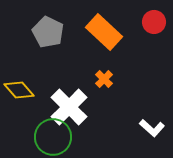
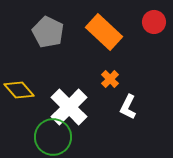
orange cross: moved 6 px right
white L-shape: moved 24 px left, 21 px up; rotated 75 degrees clockwise
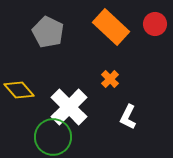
red circle: moved 1 px right, 2 px down
orange rectangle: moved 7 px right, 5 px up
white L-shape: moved 10 px down
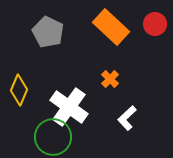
yellow diamond: rotated 64 degrees clockwise
white cross: rotated 9 degrees counterclockwise
white L-shape: moved 1 px left, 1 px down; rotated 20 degrees clockwise
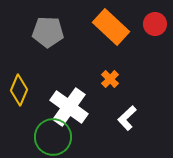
gray pentagon: rotated 24 degrees counterclockwise
